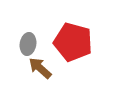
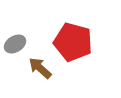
gray ellipse: moved 13 px left; rotated 50 degrees clockwise
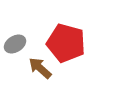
red pentagon: moved 7 px left, 1 px down
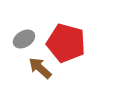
gray ellipse: moved 9 px right, 5 px up
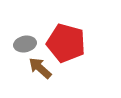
gray ellipse: moved 1 px right, 5 px down; rotated 20 degrees clockwise
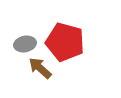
red pentagon: moved 1 px left, 1 px up
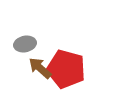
red pentagon: moved 1 px right, 27 px down
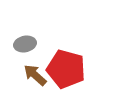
brown arrow: moved 5 px left, 7 px down
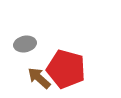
brown arrow: moved 4 px right, 3 px down
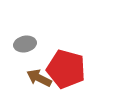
brown arrow: rotated 15 degrees counterclockwise
